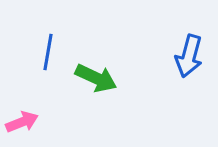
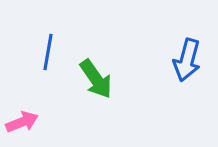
blue arrow: moved 2 px left, 4 px down
green arrow: moved 1 px down; rotated 30 degrees clockwise
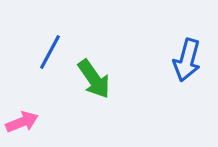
blue line: moved 2 px right; rotated 18 degrees clockwise
green arrow: moved 2 px left
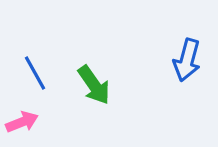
blue line: moved 15 px left, 21 px down; rotated 57 degrees counterclockwise
green arrow: moved 6 px down
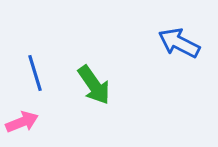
blue arrow: moved 8 px left, 17 px up; rotated 102 degrees clockwise
blue line: rotated 12 degrees clockwise
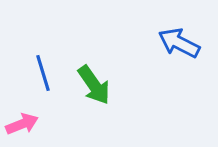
blue line: moved 8 px right
pink arrow: moved 2 px down
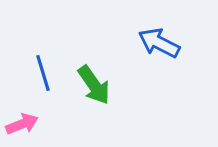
blue arrow: moved 20 px left
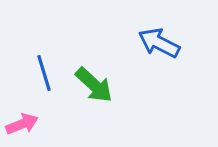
blue line: moved 1 px right
green arrow: rotated 12 degrees counterclockwise
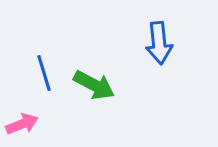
blue arrow: rotated 123 degrees counterclockwise
green arrow: rotated 15 degrees counterclockwise
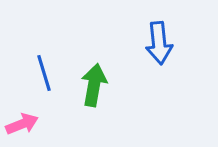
green arrow: rotated 108 degrees counterclockwise
